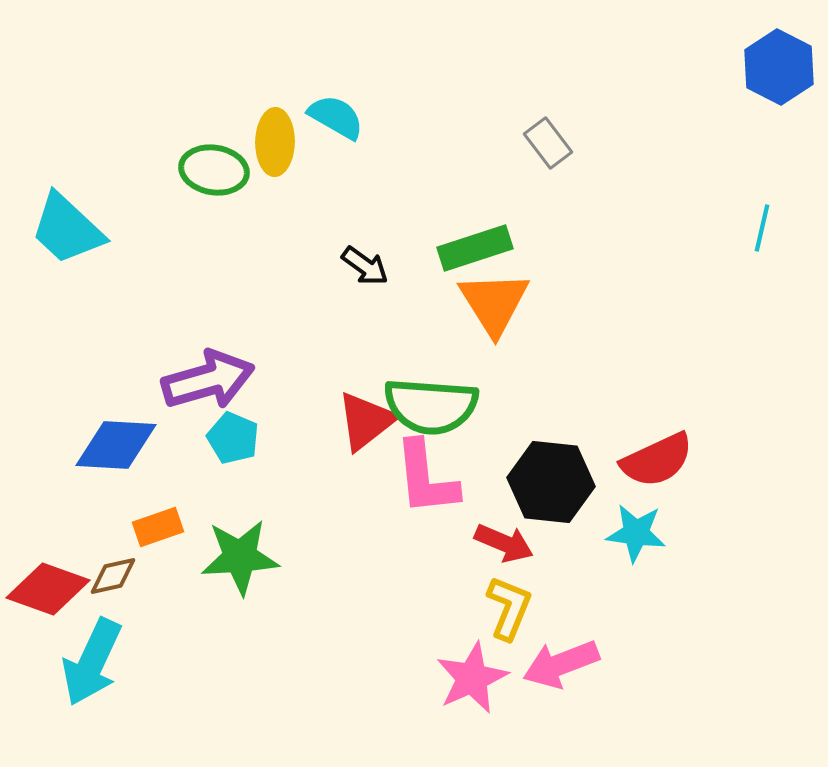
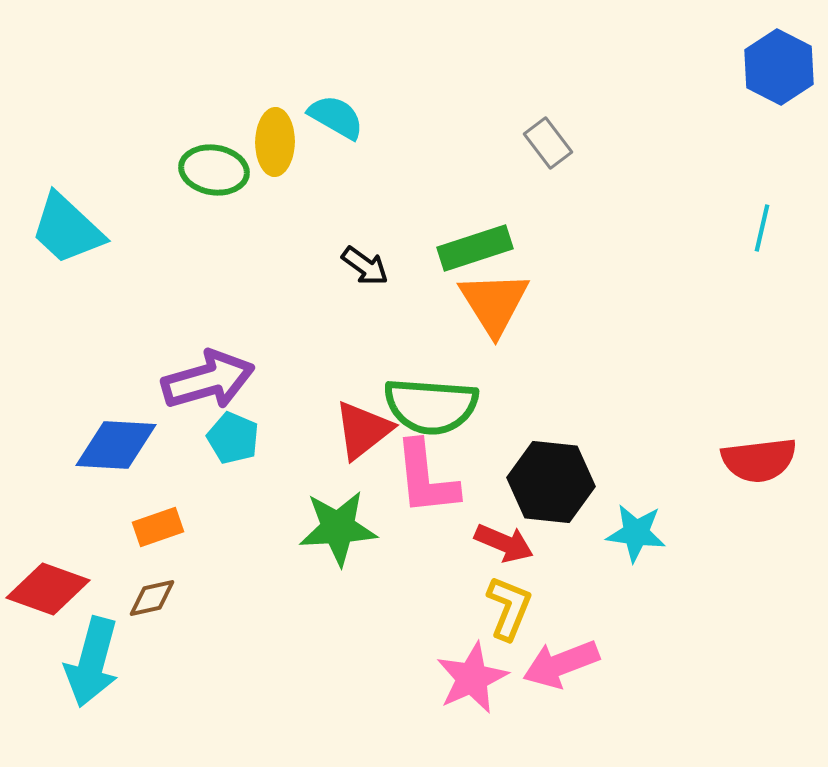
red triangle: moved 3 px left, 9 px down
red semicircle: moved 102 px right; rotated 18 degrees clockwise
green star: moved 98 px right, 29 px up
brown diamond: moved 39 px right, 22 px down
cyan arrow: rotated 10 degrees counterclockwise
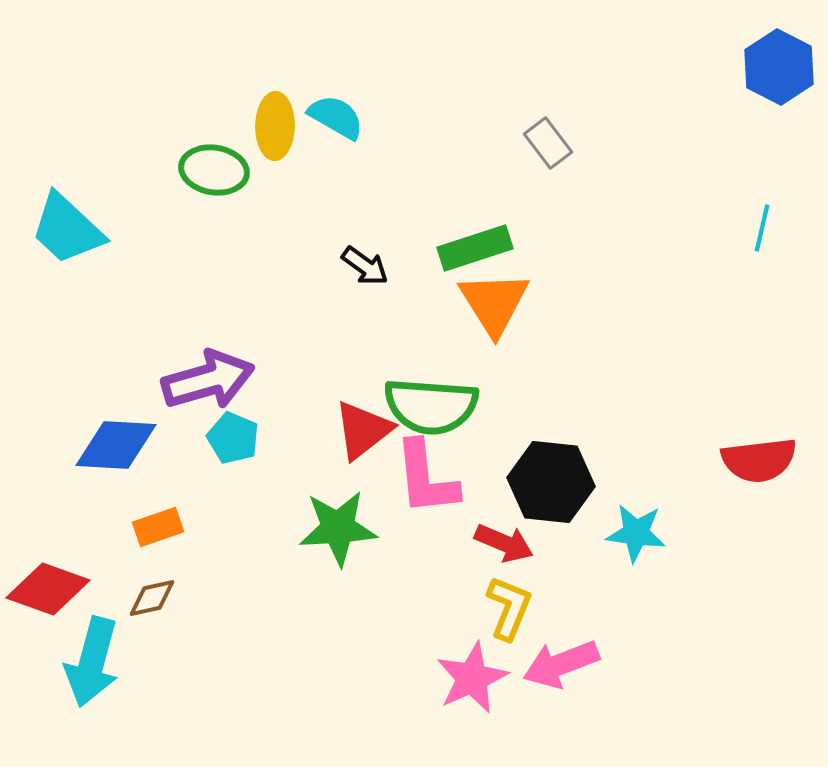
yellow ellipse: moved 16 px up
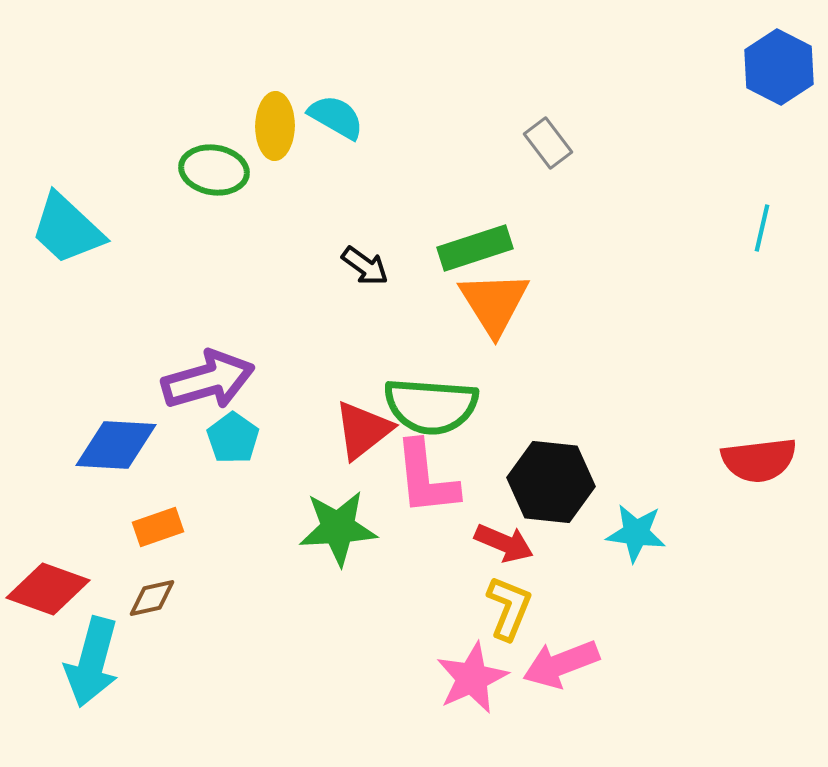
cyan pentagon: rotated 12 degrees clockwise
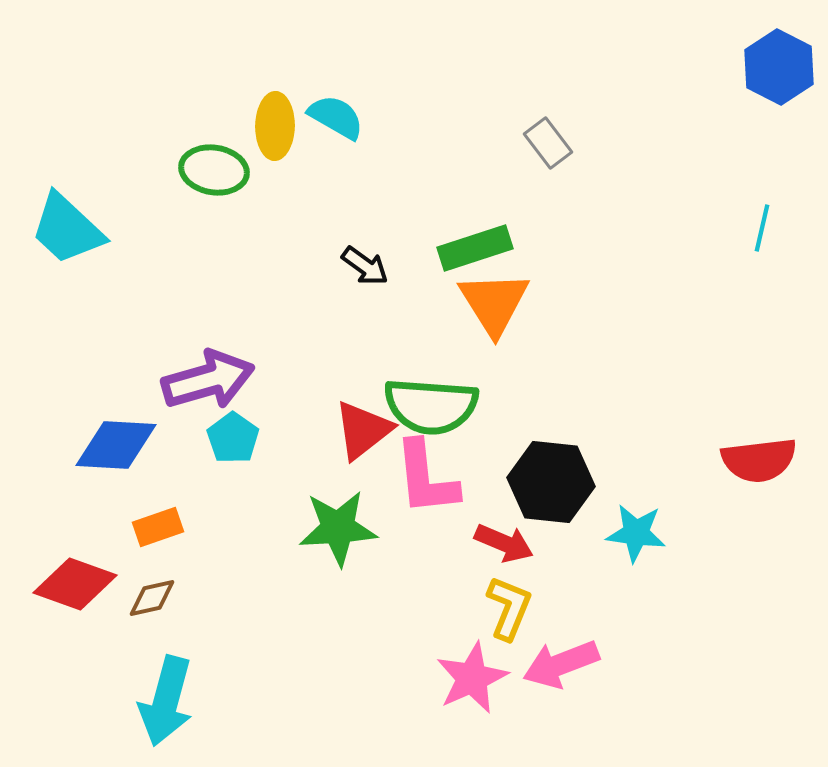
red diamond: moved 27 px right, 5 px up
cyan arrow: moved 74 px right, 39 px down
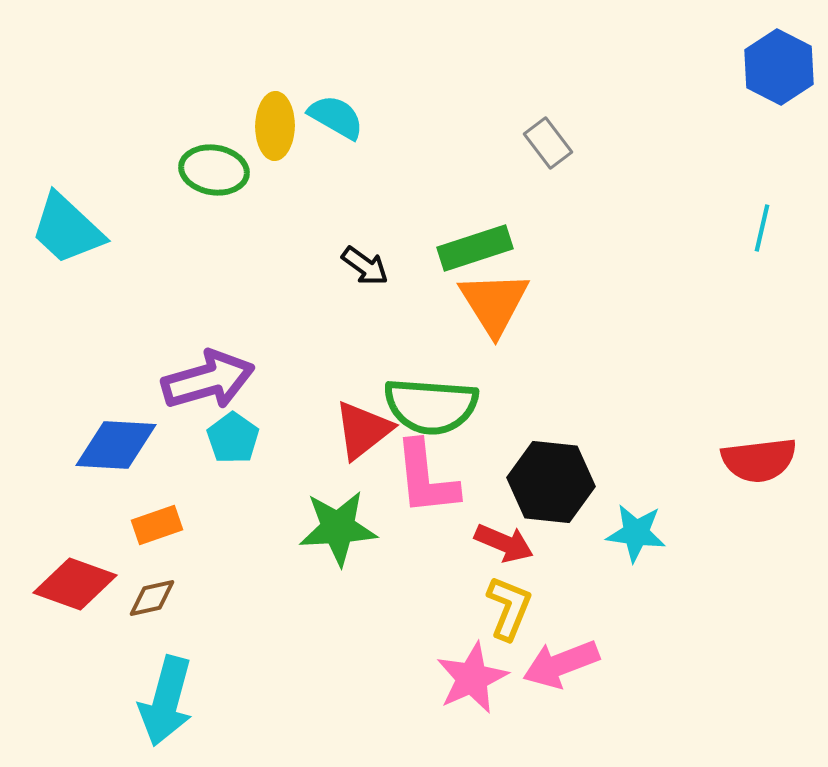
orange rectangle: moved 1 px left, 2 px up
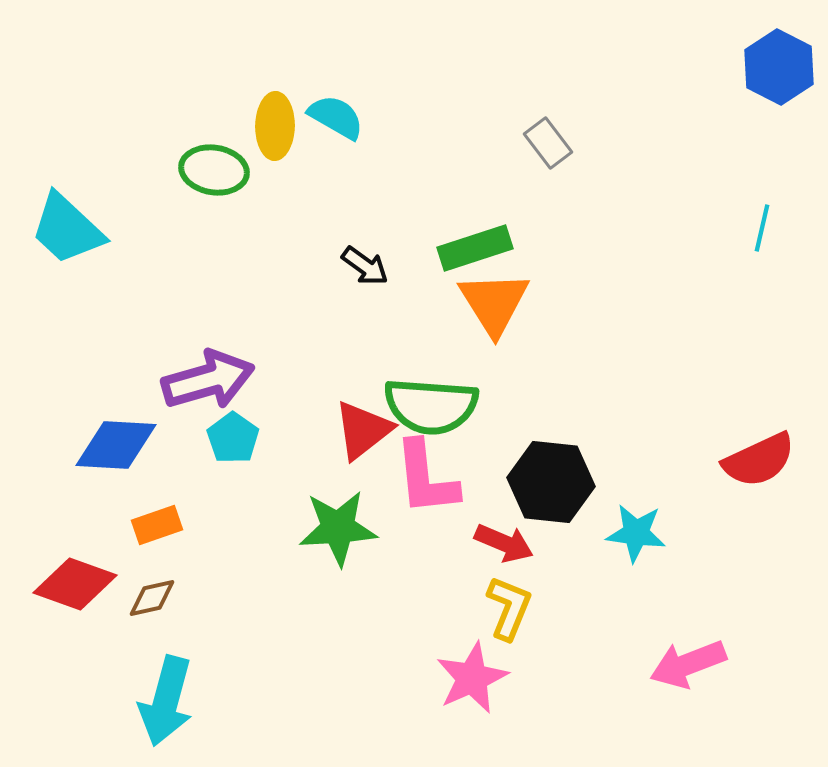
red semicircle: rotated 18 degrees counterclockwise
pink arrow: moved 127 px right
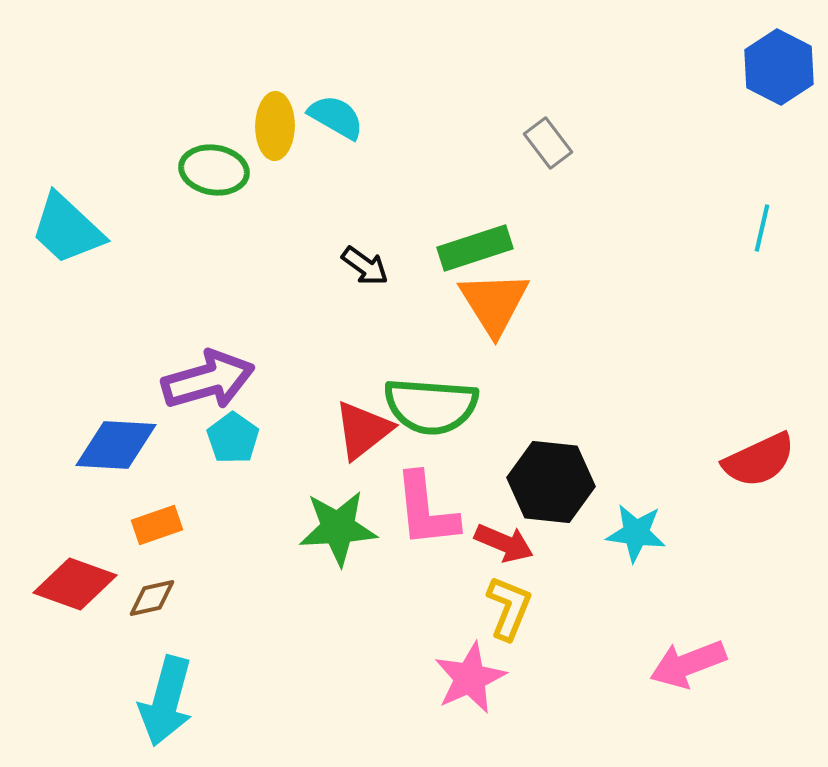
pink L-shape: moved 32 px down
pink star: moved 2 px left
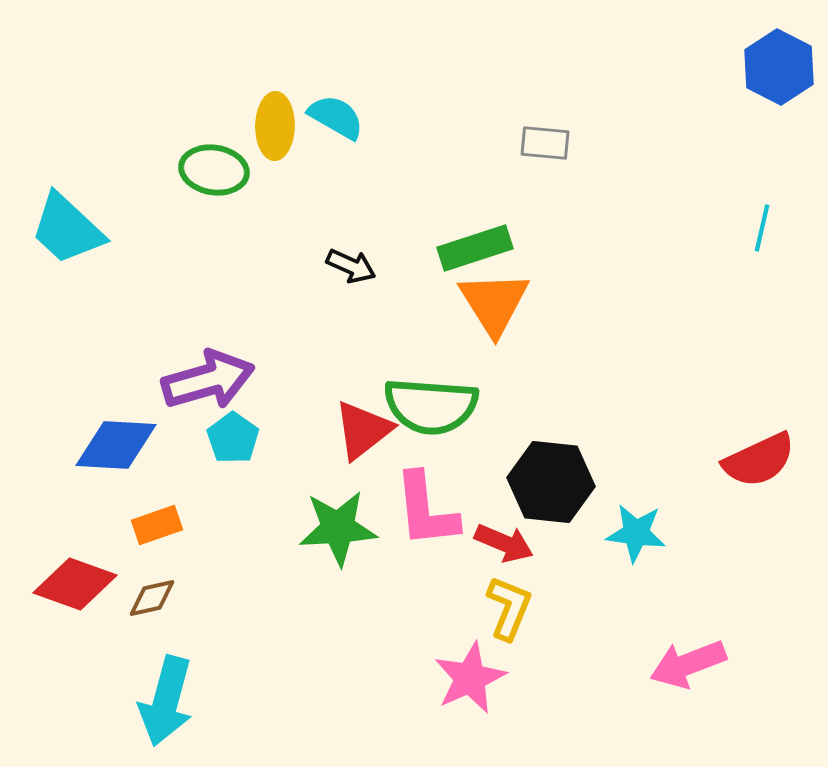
gray rectangle: moved 3 px left; rotated 48 degrees counterclockwise
black arrow: moved 14 px left; rotated 12 degrees counterclockwise
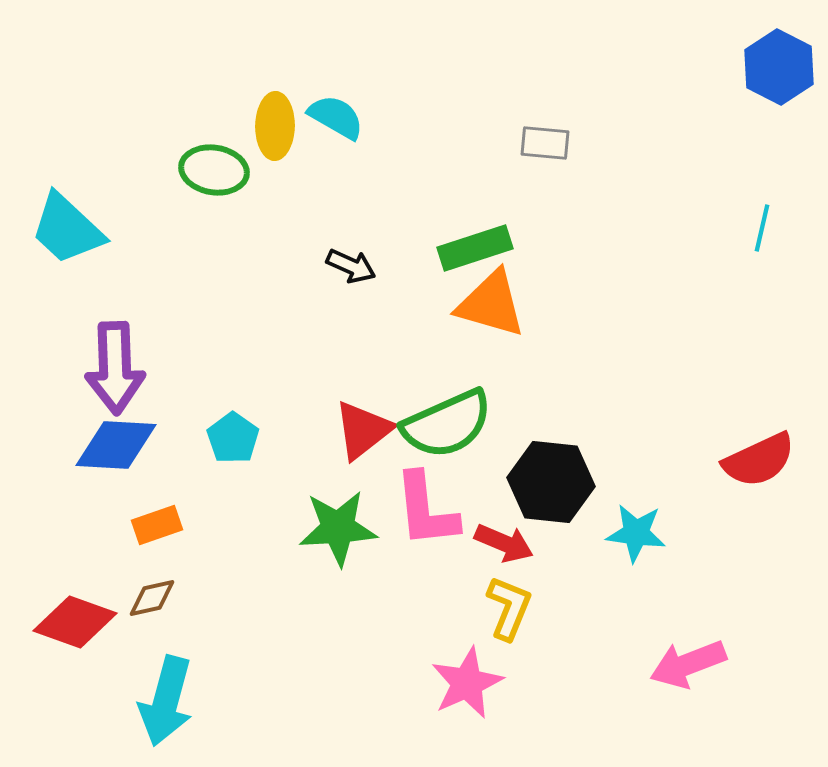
orange triangle: moved 3 px left, 1 px down; rotated 42 degrees counterclockwise
purple arrow: moved 93 px left, 12 px up; rotated 104 degrees clockwise
green semicircle: moved 16 px right, 18 px down; rotated 28 degrees counterclockwise
red diamond: moved 38 px down
pink star: moved 3 px left, 5 px down
